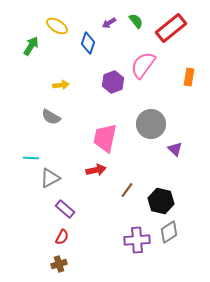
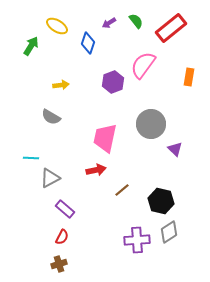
brown line: moved 5 px left; rotated 14 degrees clockwise
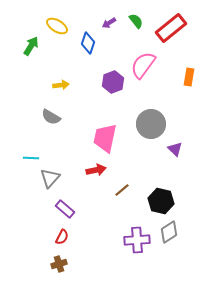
gray triangle: rotated 20 degrees counterclockwise
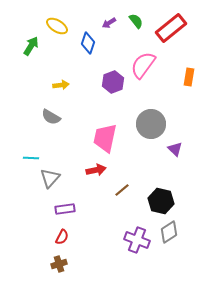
purple rectangle: rotated 48 degrees counterclockwise
purple cross: rotated 25 degrees clockwise
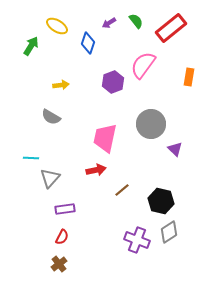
brown cross: rotated 21 degrees counterclockwise
